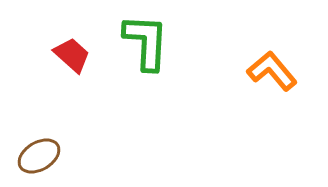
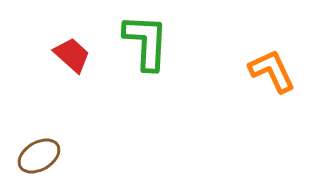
orange L-shape: rotated 15 degrees clockwise
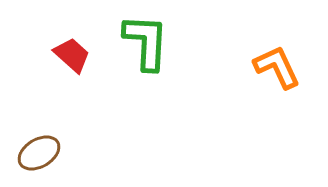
orange L-shape: moved 5 px right, 4 px up
brown ellipse: moved 3 px up
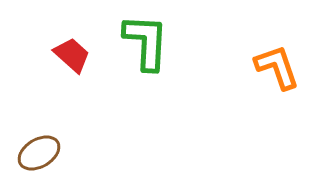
orange L-shape: rotated 6 degrees clockwise
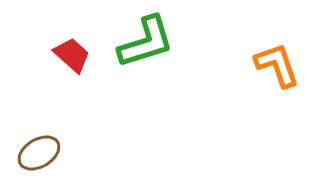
green L-shape: rotated 70 degrees clockwise
orange L-shape: moved 2 px up
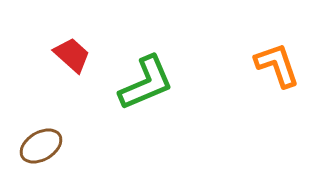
green L-shape: moved 41 px down; rotated 6 degrees counterclockwise
brown ellipse: moved 2 px right, 7 px up
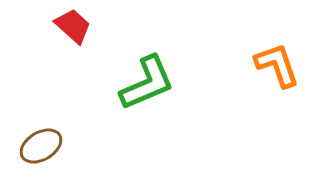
red trapezoid: moved 1 px right, 29 px up
green L-shape: moved 1 px right
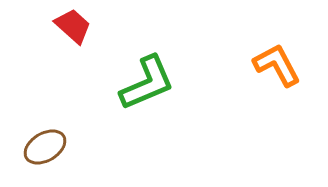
orange L-shape: rotated 9 degrees counterclockwise
brown ellipse: moved 4 px right, 1 px down
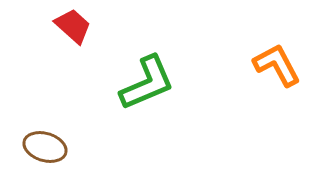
brown ellipse: rotated 48 degrees clockwise
